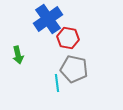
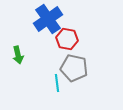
red hexagon: moved 1 px left, 1 px down
gray pentagon: moved 1 px up
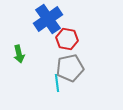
green arrow: moved 1 px right, 1 px up
gray pentagon: moved 4 px left; rotated 24 degrees counterclockwise
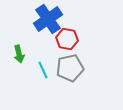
cyan line: moved 14 px left, 13 px up; rotated 18 degrees counterclockwise
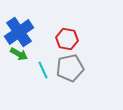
blue cross: moved 29 px left, 13 px down
green arrow: rotated 48 degrees counterclockwise
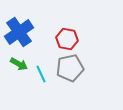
green arrow: moved 10 px down
cyan line: moved 2 px left, 4 px down
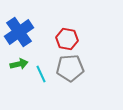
green arrow: rotated 42 degrees counterclockwise
gray pentagon: rotated 8 degrees clockwise
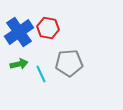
red hexagon: moved 19 px left, 11 px up
gray pentagon: moved 1 px left, 5 px up
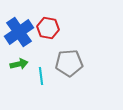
cyan line: moved 2 px down; rotated 18 degrees clockwise
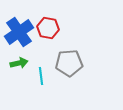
green arrow: moved 1 px up
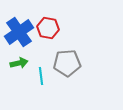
gray pentagon: moved 2 px left
